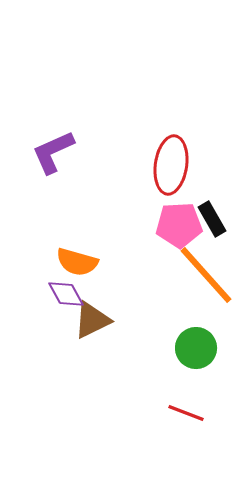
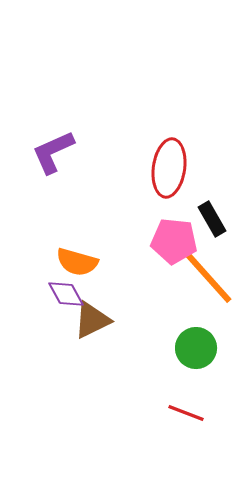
red ellipse: moved 2 px left, 3 px down
pink pentagon: moved 5 px left, 16 px down; rotated 9 degrees clockwise
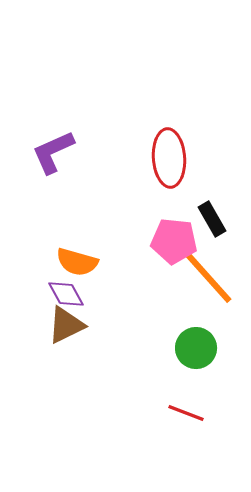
red ellipse: moved 10 px up; rotated 12 degrees counterclockwise
brown triangle: moved 26 px left, 5 px down
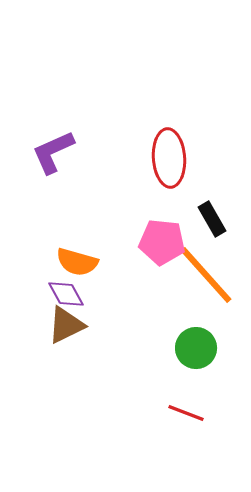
pink pentagon: moved 12 px left, 1 px down
